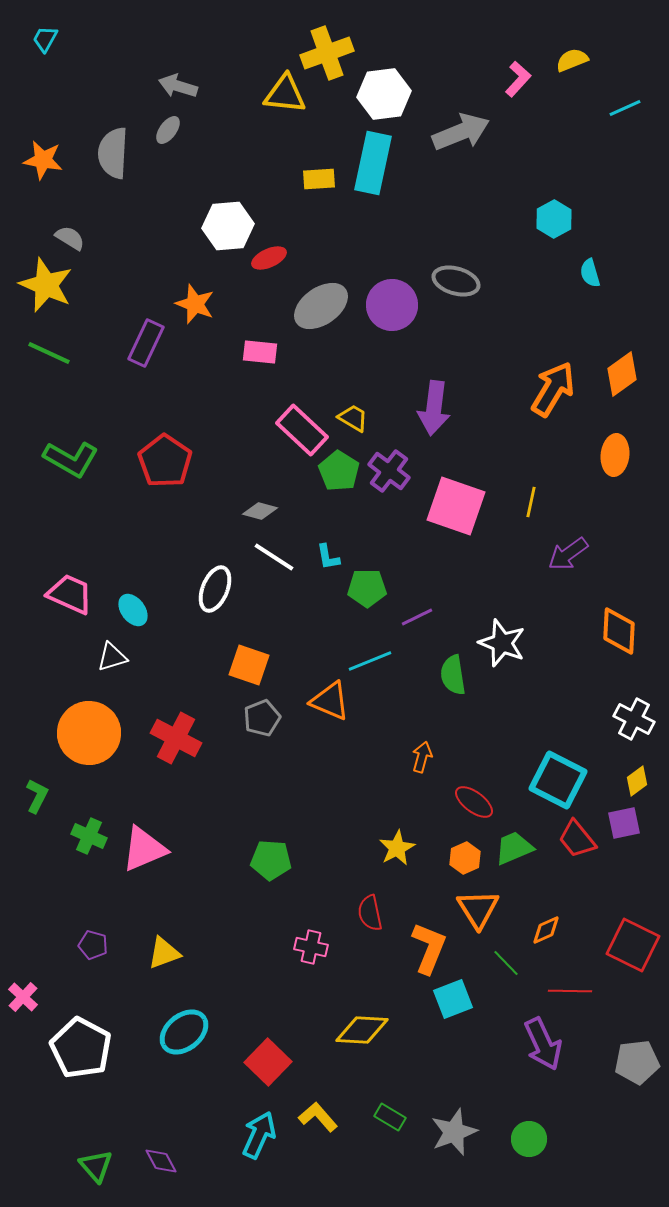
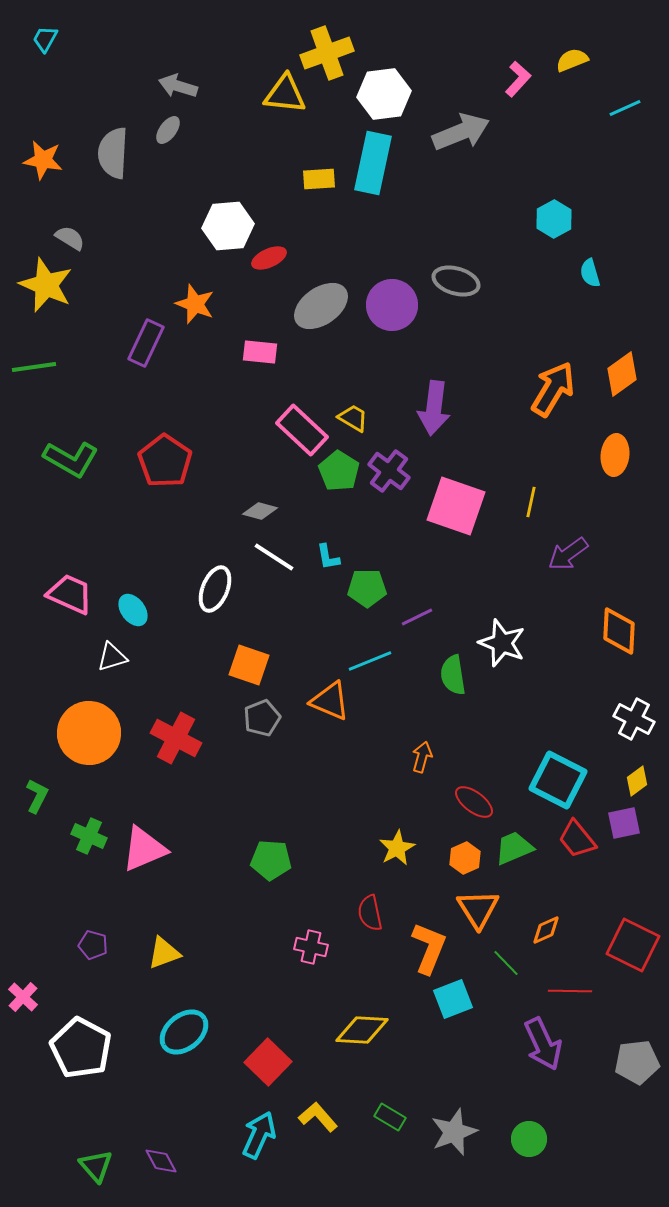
green line at (49, 353): moved 15 px left, 14 px down; rotated 33 degrees counterclockwise
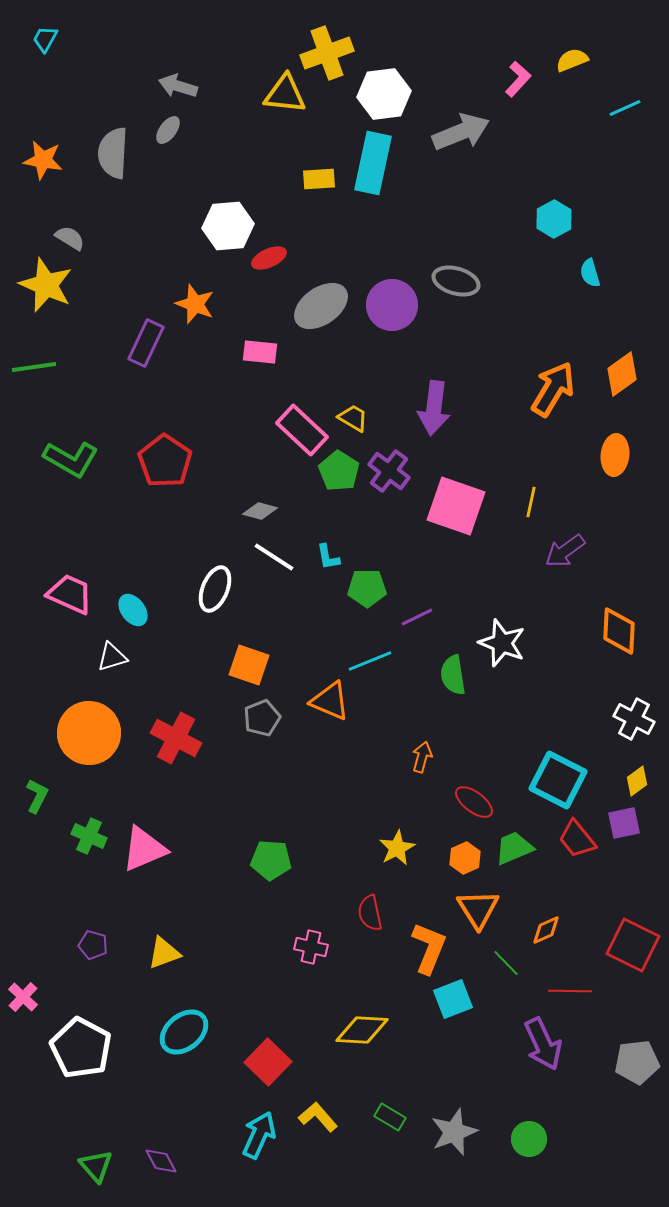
purple arrow at (568, 554): moved 3 px left, 3 px up
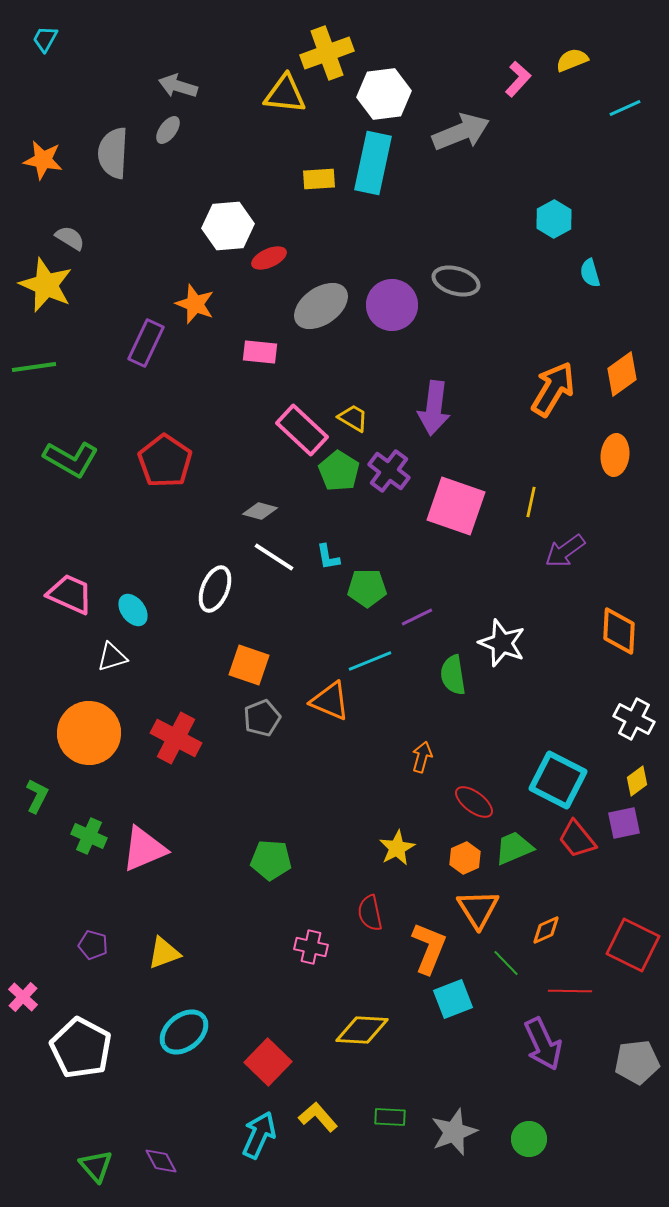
green rectangle at (390, 1117): rotated 28 degrees counterclockwise
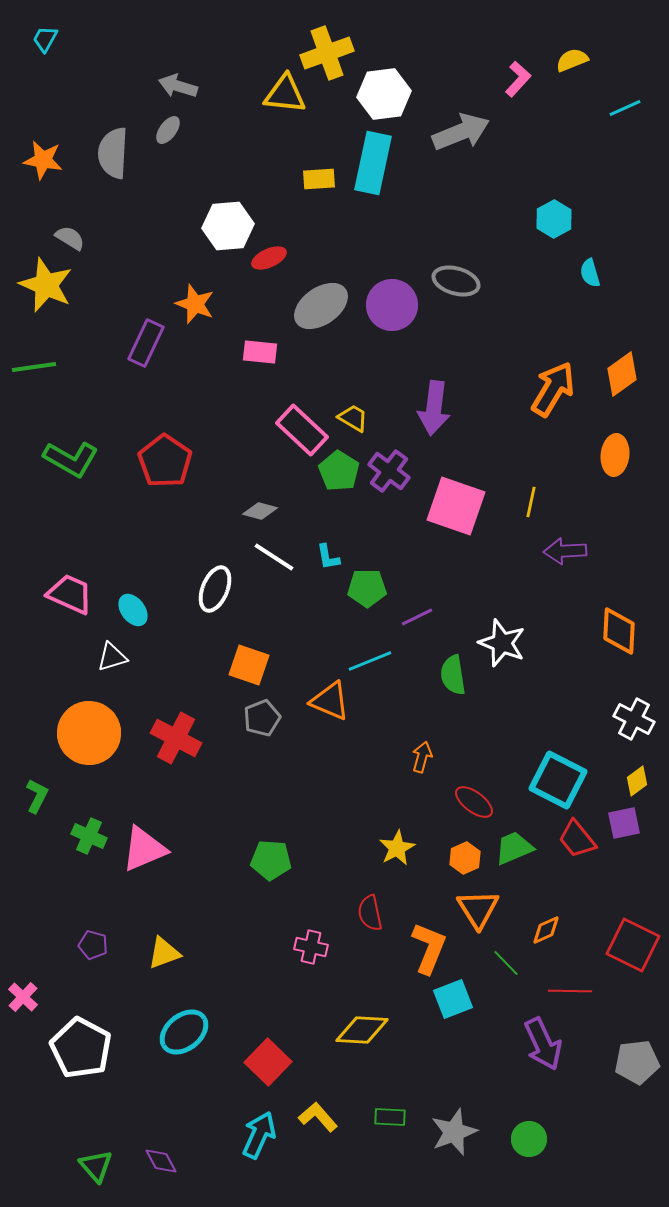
purple arrow at (565, 551): rotated 33 degrees clockwise
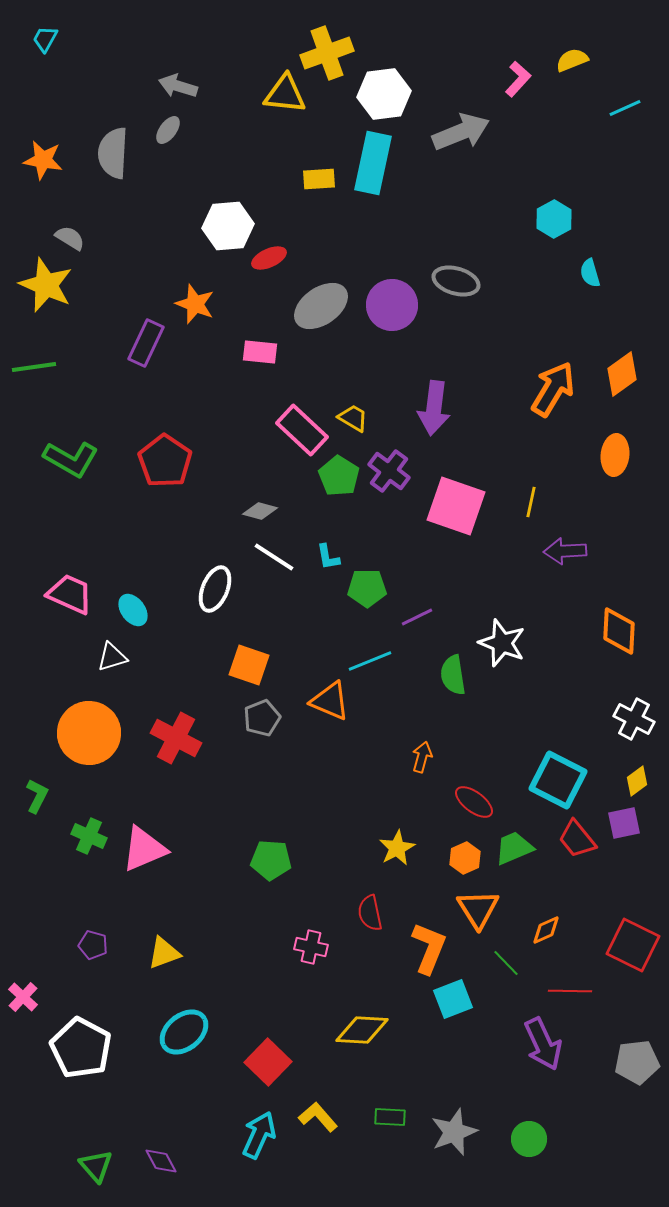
green pentagon at (339, 471): moved 5 px down
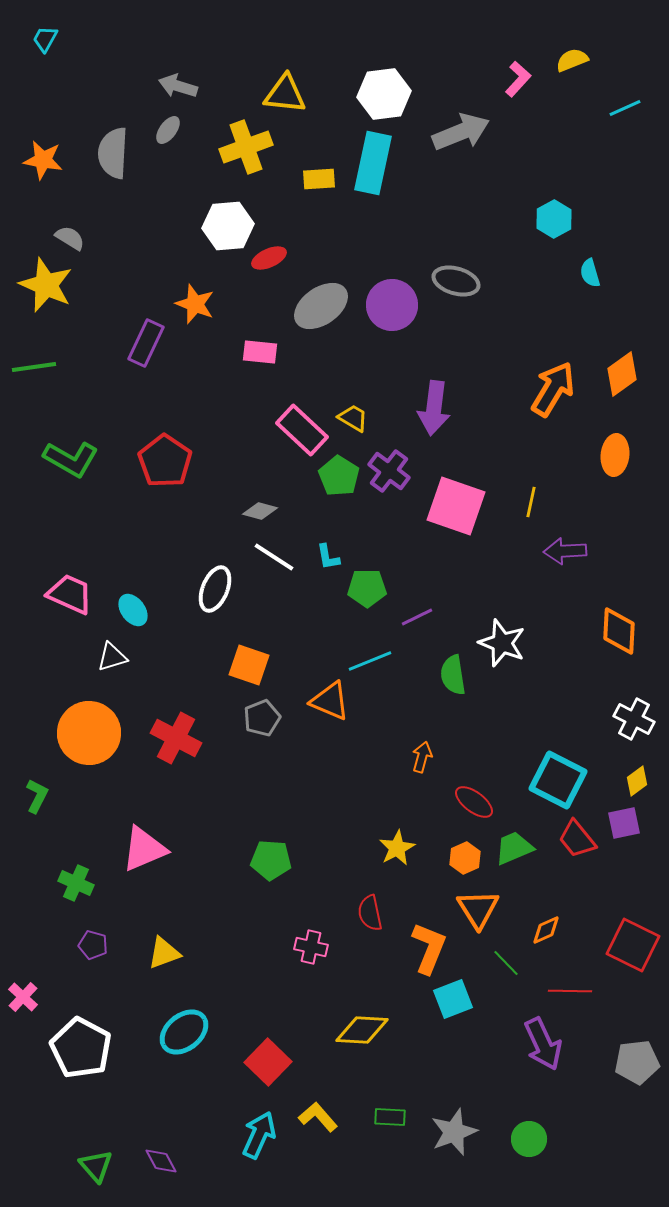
yellow cross at (327, 53): moved 81 px left, 94 px down
green cross at (89, 836): moved 13 px left, 47 px down
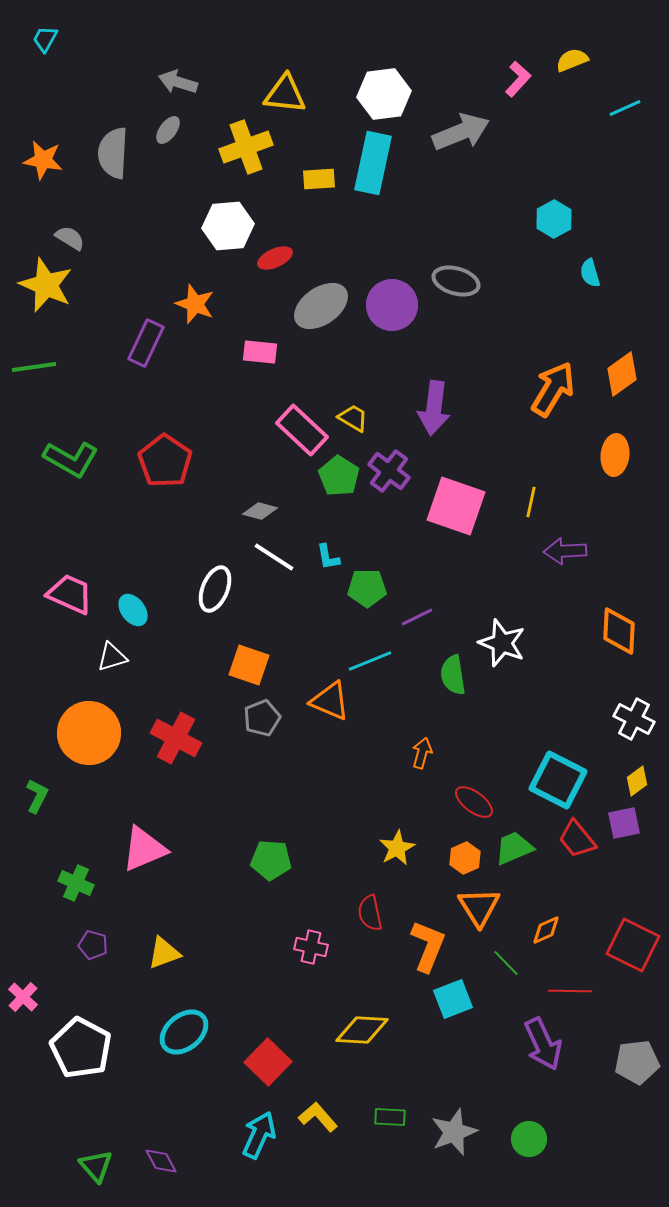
gray arrow at (178, 86): moved 4 px up
red ellipse at (269, 258): moved 6 px right
orange arrow at (422, 757): moved 4 px up
orange triangle at (478, 909): moved 1 px right, 2 px up
orange L-shape at (429, 948): moved 1 px left, 2 px up
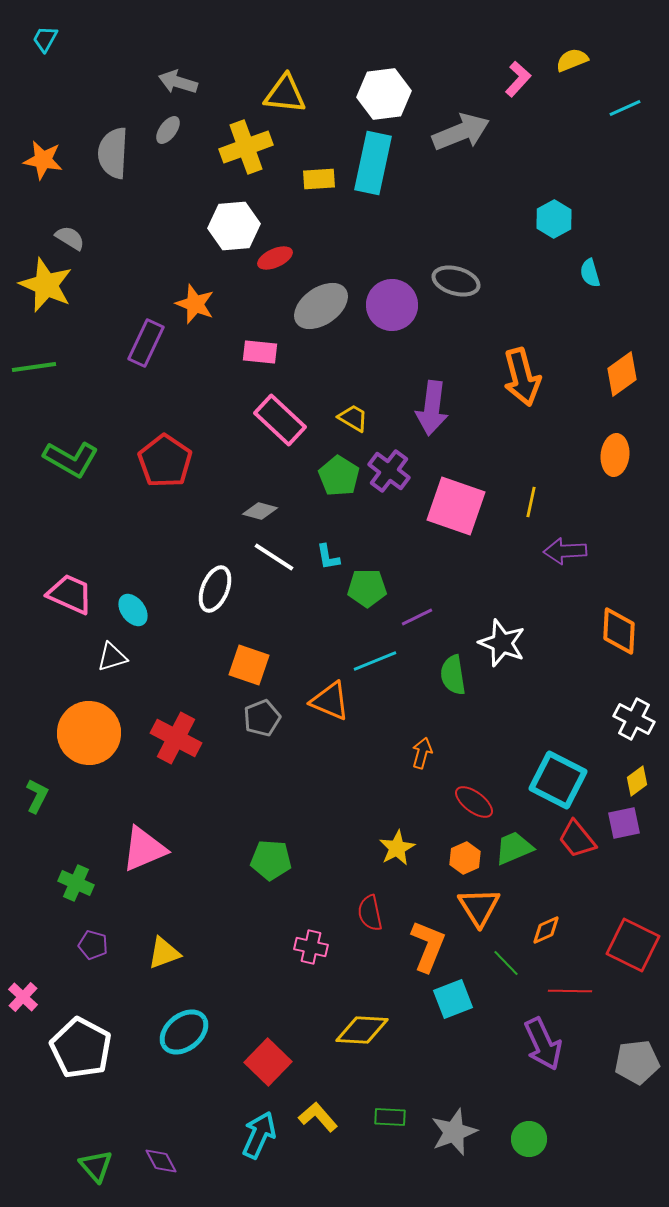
white hexagon at (228, 226): moved 6 px right
orange arrow at (553, 389): moved 31 px left, 12 px up; rotated 134 degrees clockwise
purple arrow at (434, 408): moved 2 px left
pink rectangle at (302, 430): moved 22 px left, 10 px up
cyan line at (370, 661): moved 5 px right
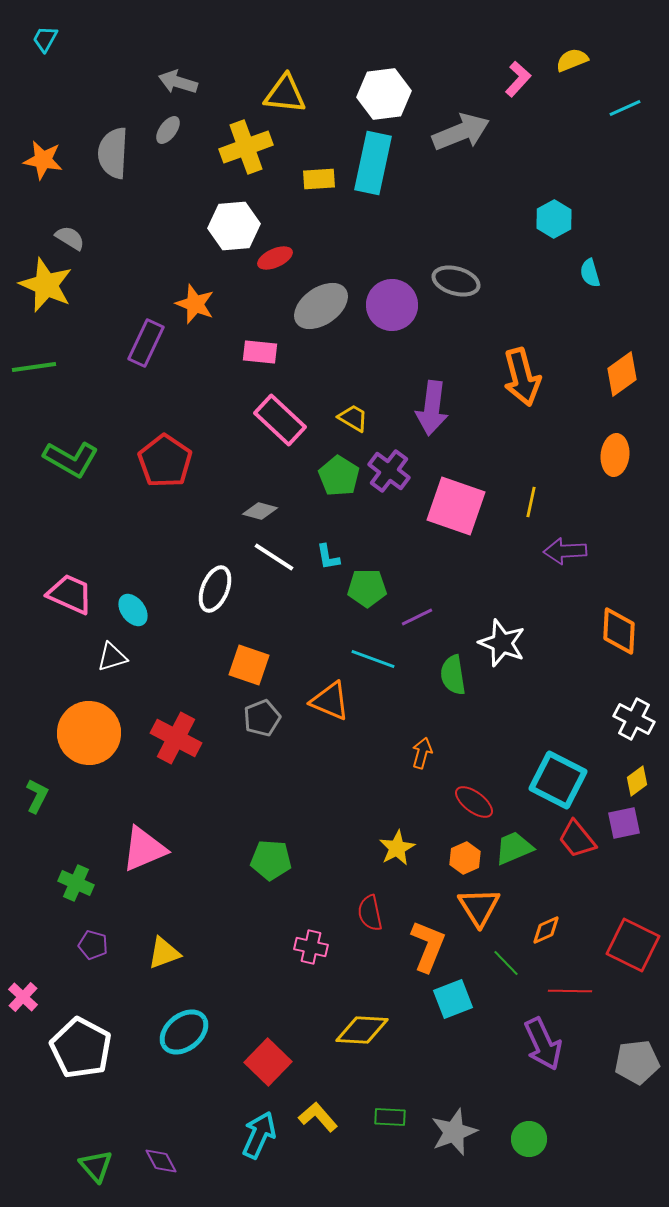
cyan line at (375, 661): moved 2 px left, 2 px up; rotated 42 degrees clockwise
